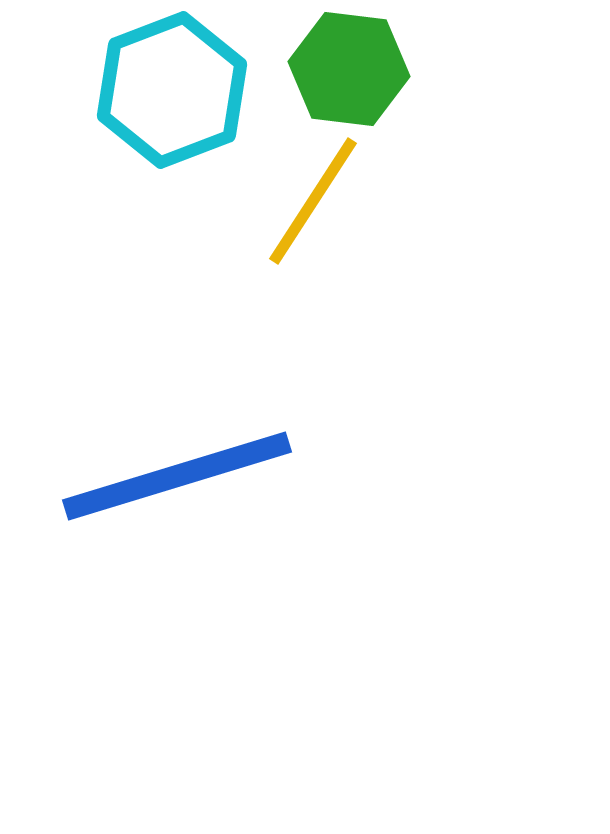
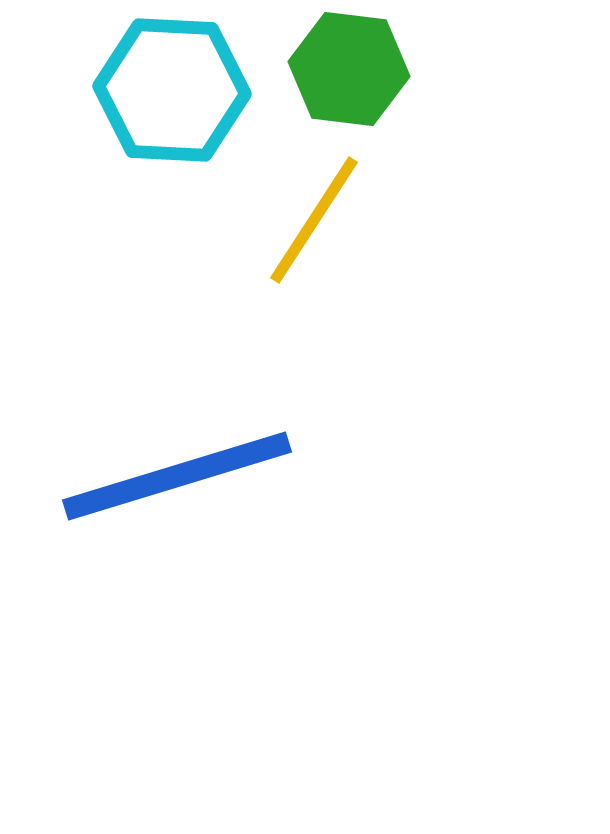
cyan hexagon: rotated 24 degrees clockwise
yellow line: moved 1 px right, 19 px down
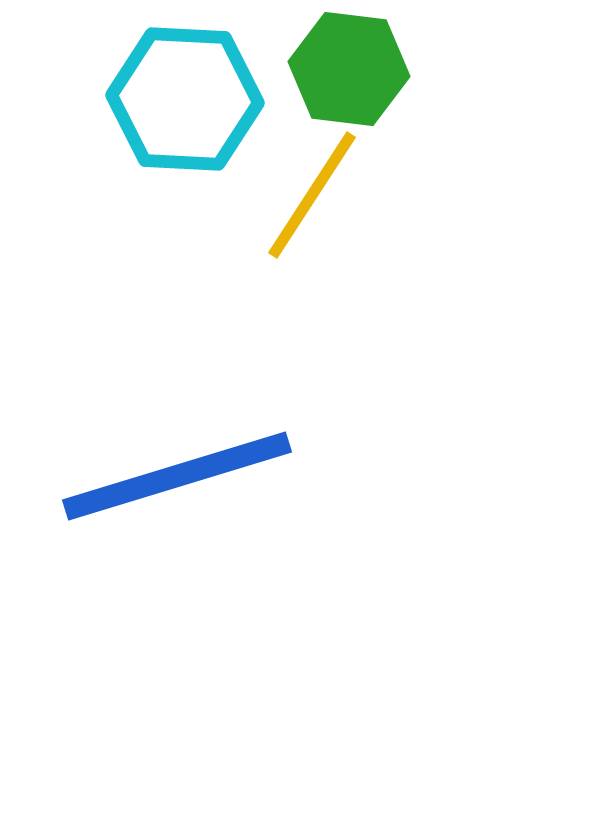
cyan hexagon: moved 13 px right, 9 px down
yellow line: moved 2 px left, 25 px up
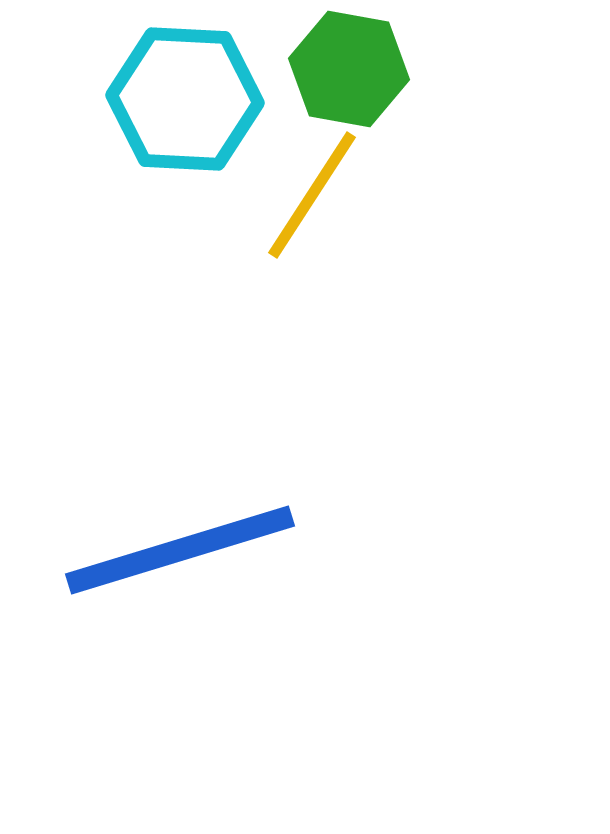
green hexagon: rotated 3 degrees clockwise
blue line: moved 3 px right, 74 px down
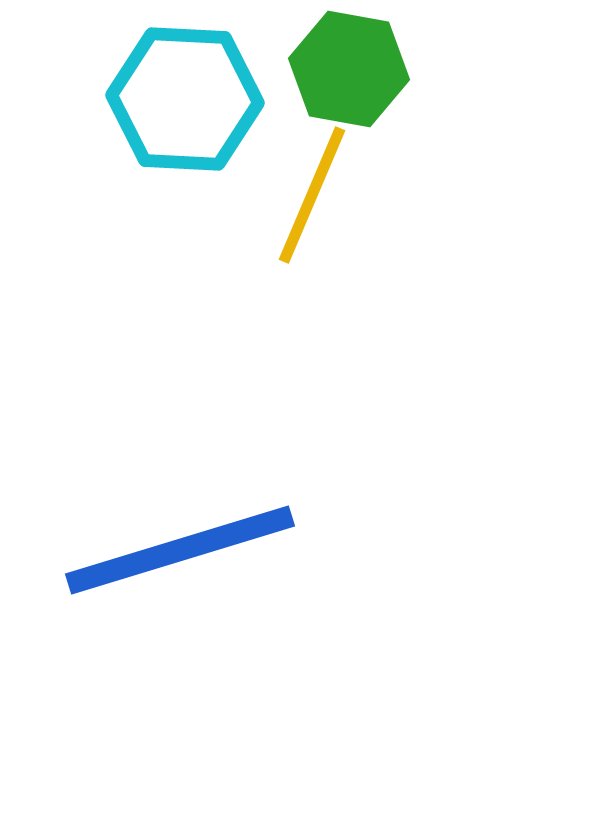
yellow line: rotated 10 degrees counterclockwise
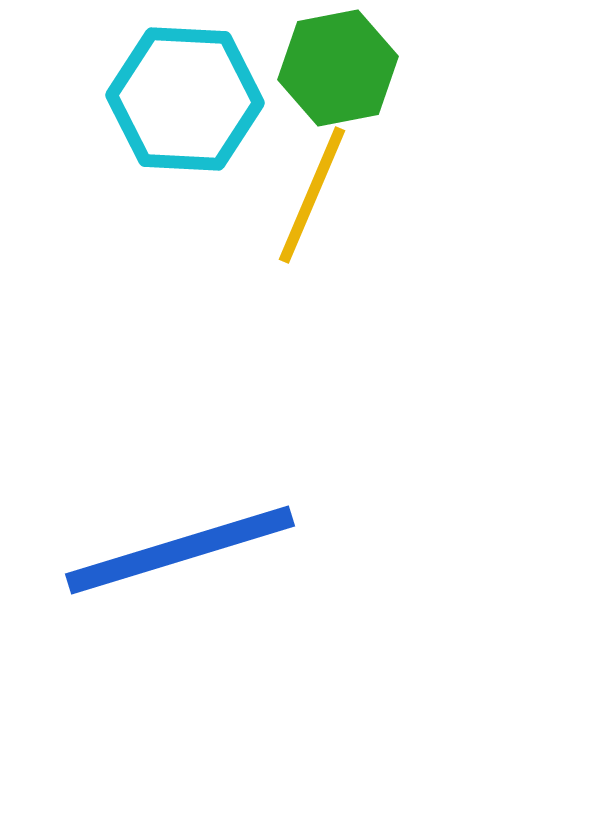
green hexagon: moved 11 px left, 1 px up; rotated 21 degrees counterclockwise
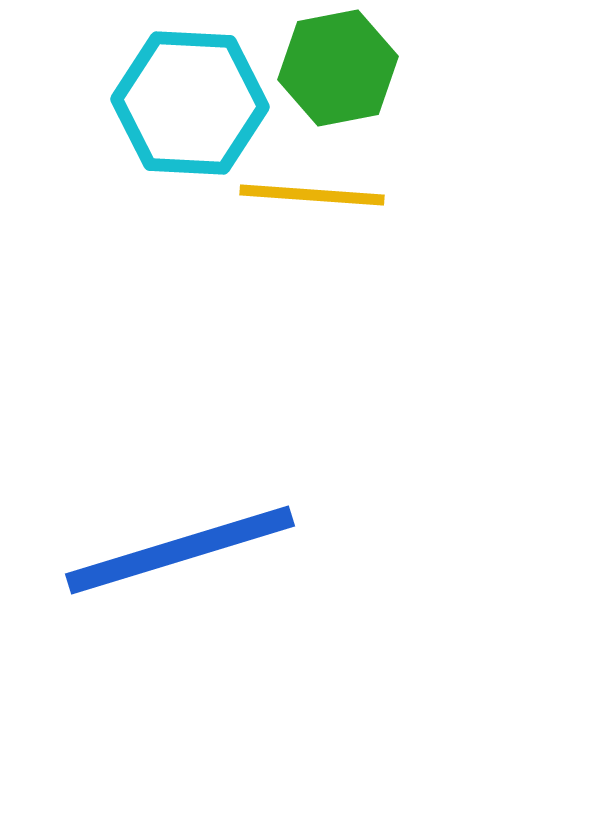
cyan hexagon: moved 5 px right, 4 px down
yellow line: rotated 71 degrees clockwise
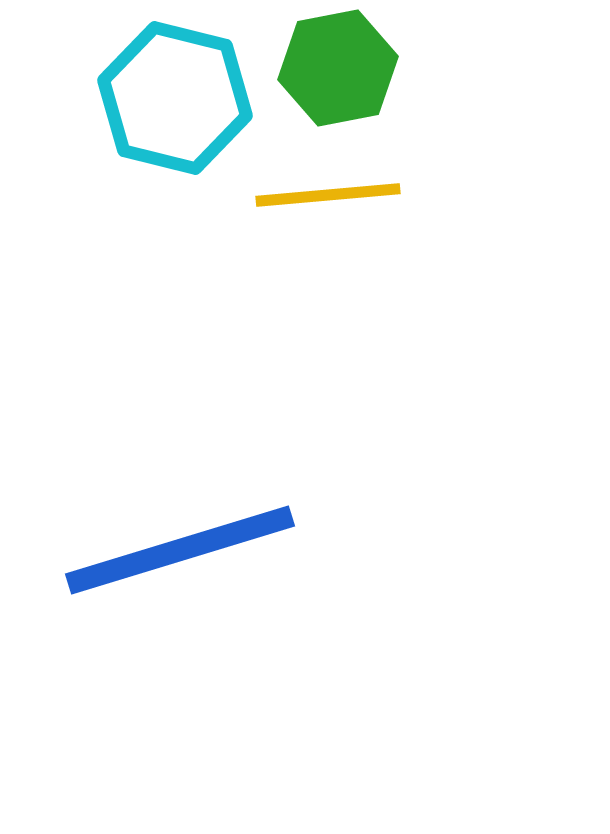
cyan hexagon: moved 15 px left, 5 px up; rotated 11 degrees clockwise
yellow line: moved 16 px right; rotated 9 degrees counterclockwise
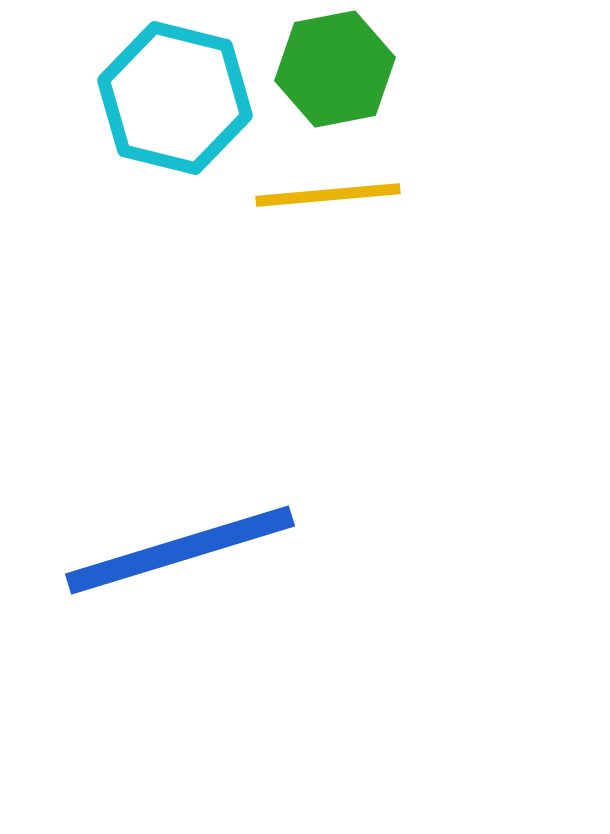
green hexagon: moved 3 px left, 1 px down
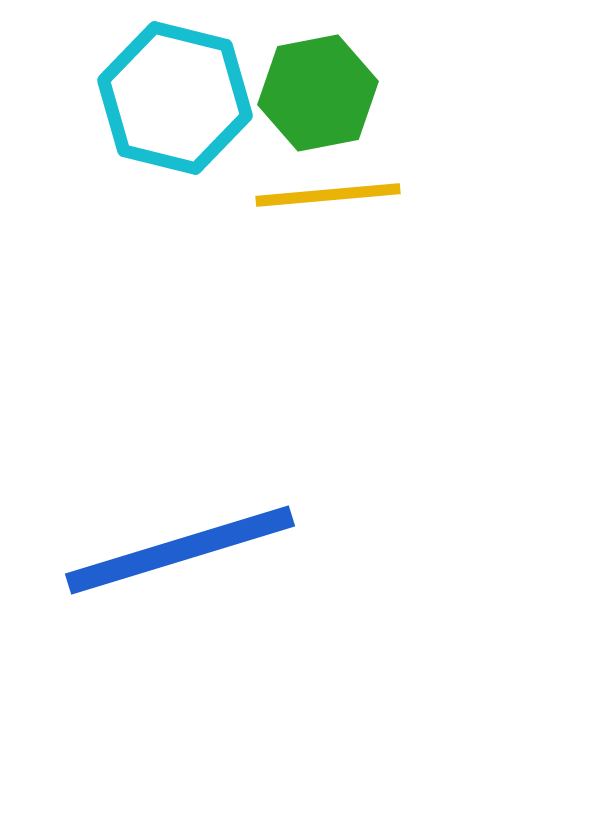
green hexagon: moved 17 px left, 24 px down
